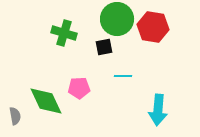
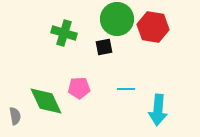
cyan line: moved 3 px right, 13 px down
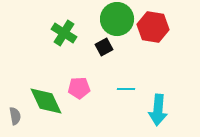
green cross: rotated 15 degrees clockwise
black square: rotated 18 degrees counterclockwise
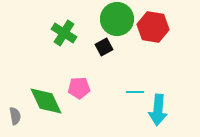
cyan line: moved 9 px right, 3 px down
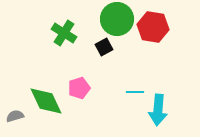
pink pentagon: rotated 15 degrees counterclockwise
gray semicircle: rotated 96 degrees counterclockwise
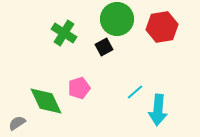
red hexagon: moved 9 px right; rotated 20 degrees counterclockwise
cyan line: rotated 42 degrees counterclockwise
gray semicircle: moved 2 px right, 7 px down; rotated 18 degrees counterclockwise
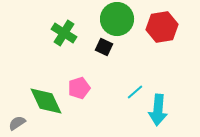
black square: rotated 36 degrees counterclockwise
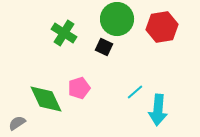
green diamond: moved 2 px up
